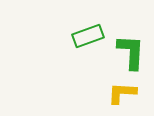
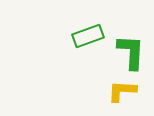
yellow L-shape: moved 2 px up
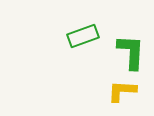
green rectangle: moved 5 px left
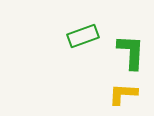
yellow L-shape: moved 1 px right, 3 px down
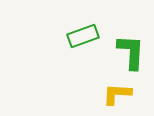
yellow L-shape: moved 6 px left
